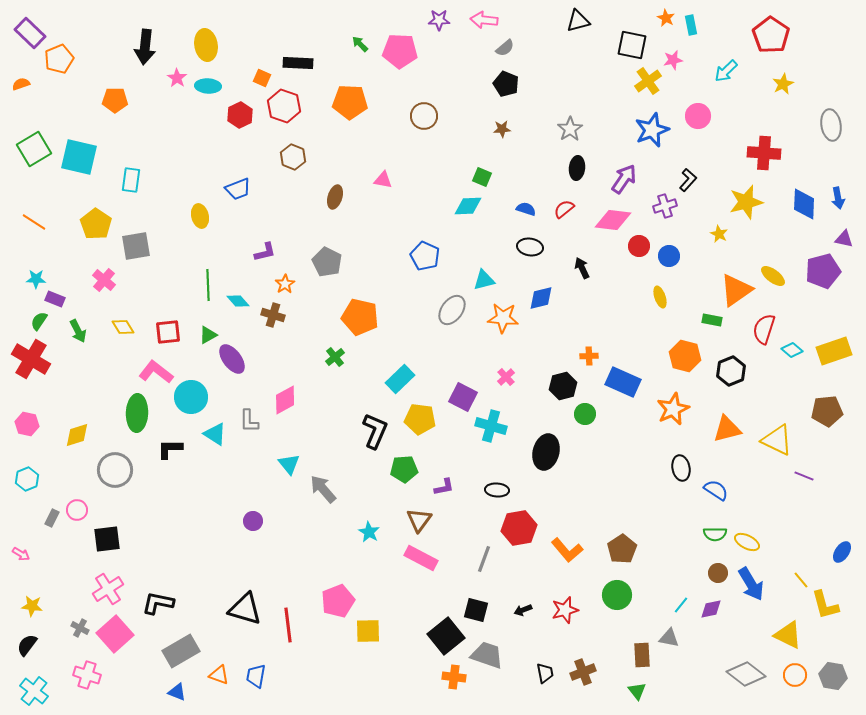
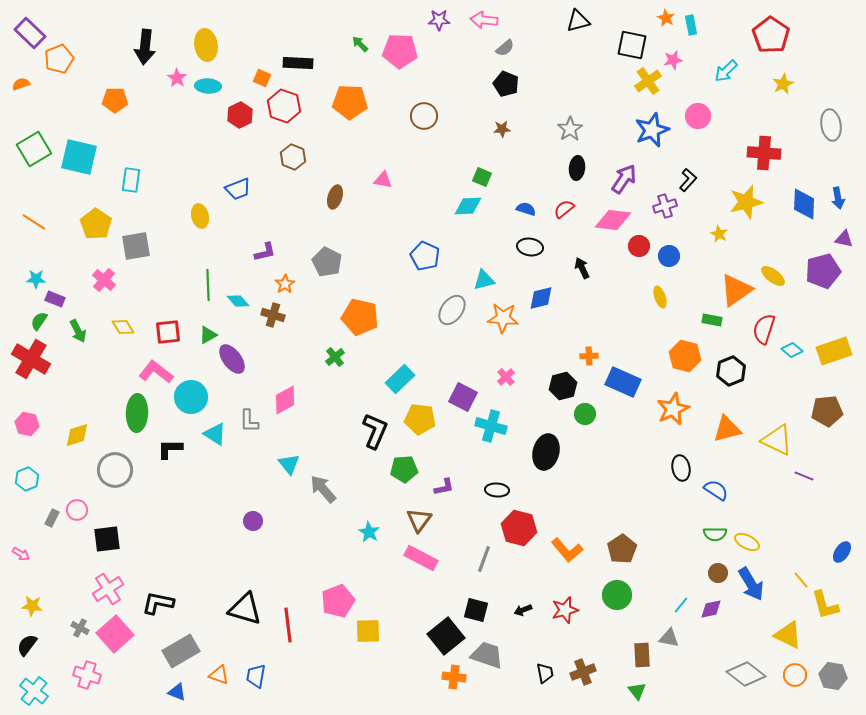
red hexagon at (519, 528): rotated 24 degrees clockwise
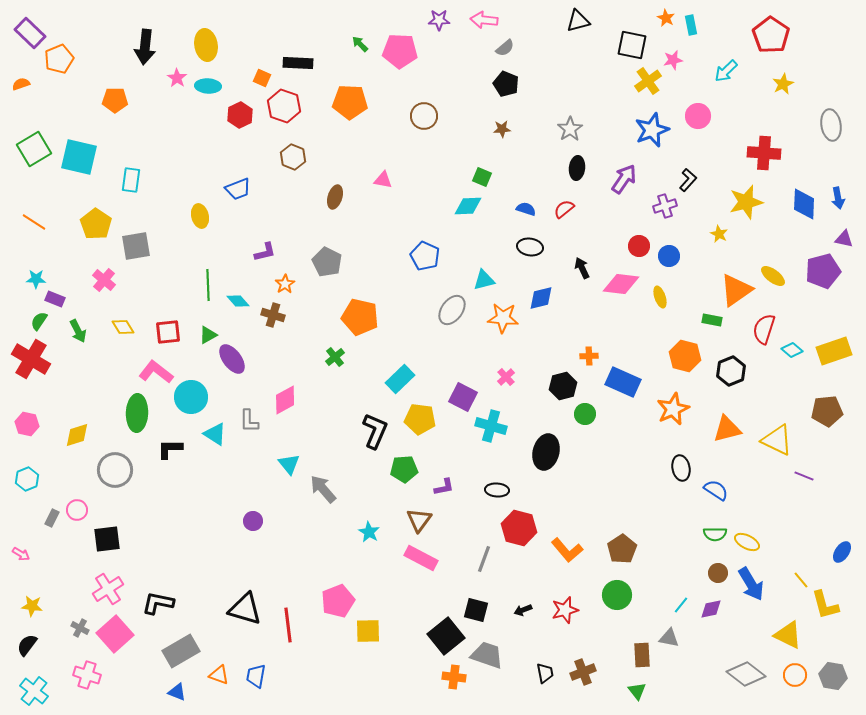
pink diamond at (613, 220): moved 8 px right, 64 px down
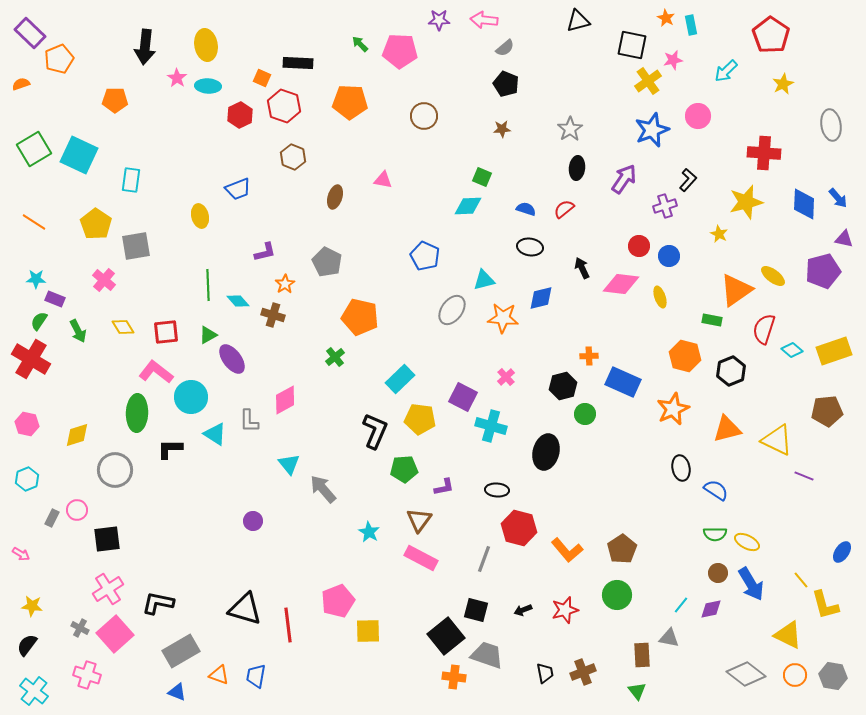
cyan square at (79, 157): moved 2 px up; rotated 12 degrees clockwise
blue arrow at (838, 198): rotated 30 degrees counterclockwise
red square at (168, 332): moved 2 px left
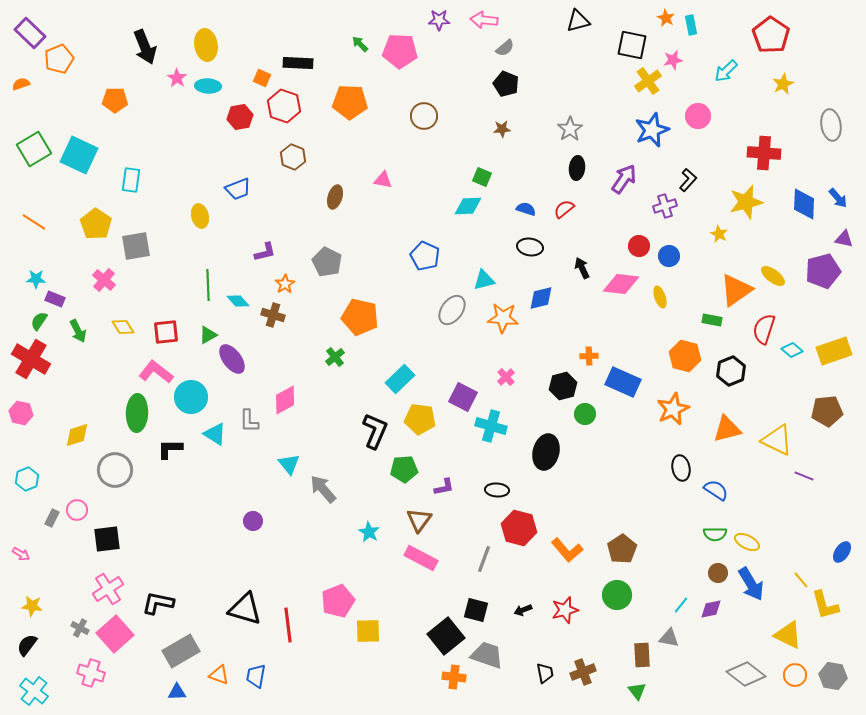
black arrow at (145, 47): rotated 28 degrees counterclockwise
red hexagon at (240, 115): moved 2 px down; rotated 15 degrees clockwise
pink hexagon at (27, 424): moved 6 px left, 11 px up
pink cross at (87, 675): moved 4 px right, 2 px up
blue triangle at (177, 692): rotated 24 degrees counterclockwise
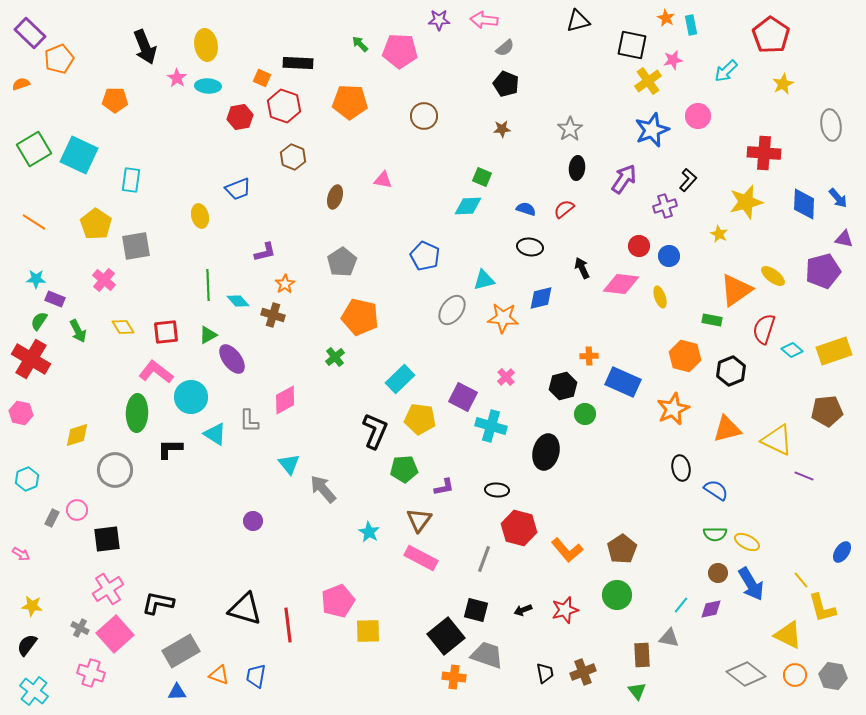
gray pentagon at (327, 262): moved 15 px right; rotated 12 degrees clockwise
yellow L-shape at (825, 605): moved 3 px left, 3 px down
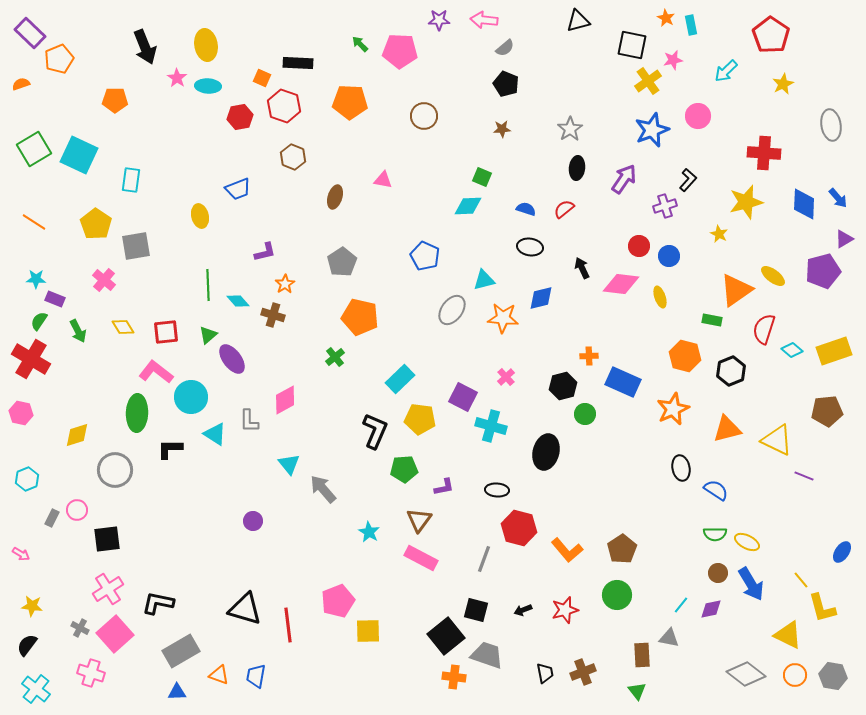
purple triangle at (844, 239): rotated 42 degrees counterclockwise
green triangle at (208, 335): rotated 12 degrees counterclockwise
cyan cross at (34, 691): moved 2 px right, 2 px up
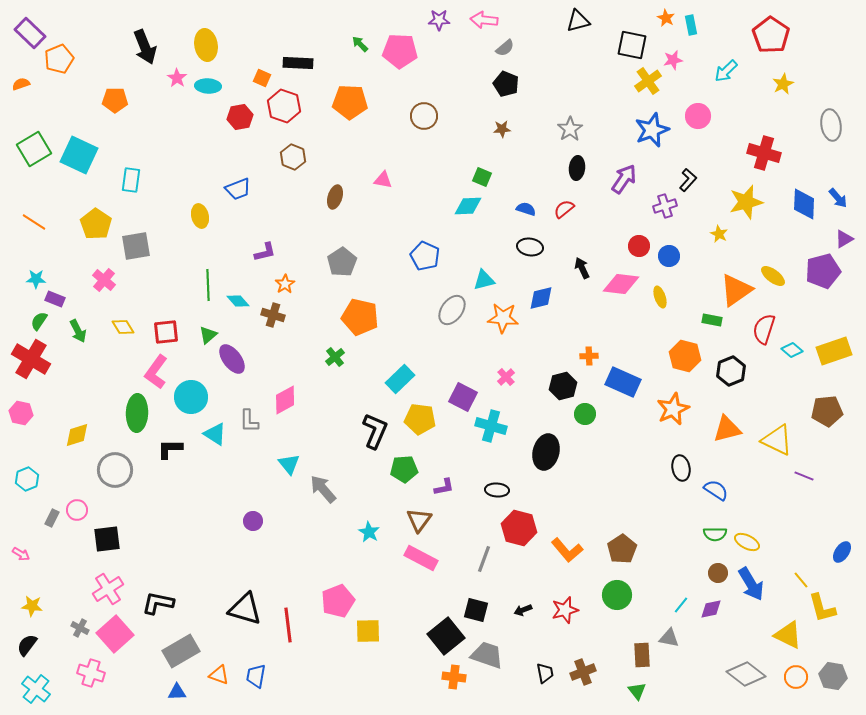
red cross at (764, 153): rotated 12 degrees clockwise
pink L-shape at (156, 372): rotated 92 degrees counterclockwise
orange circle at (795, 675): moved 1 px right, 2 px down
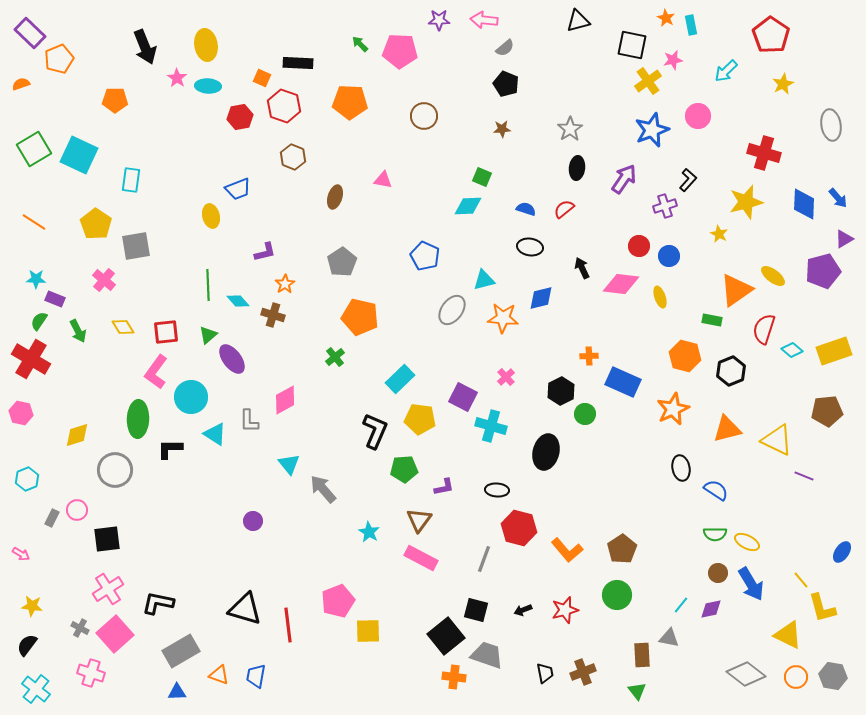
yellow ellipse at (200, 216): moved 11 px right
black hexagon at (563, 386): moved 2 px left, 5 px down; rotated 12 degrees counterclockwise
green ellipse at (137, 413): moved 1 px right, 6 px down
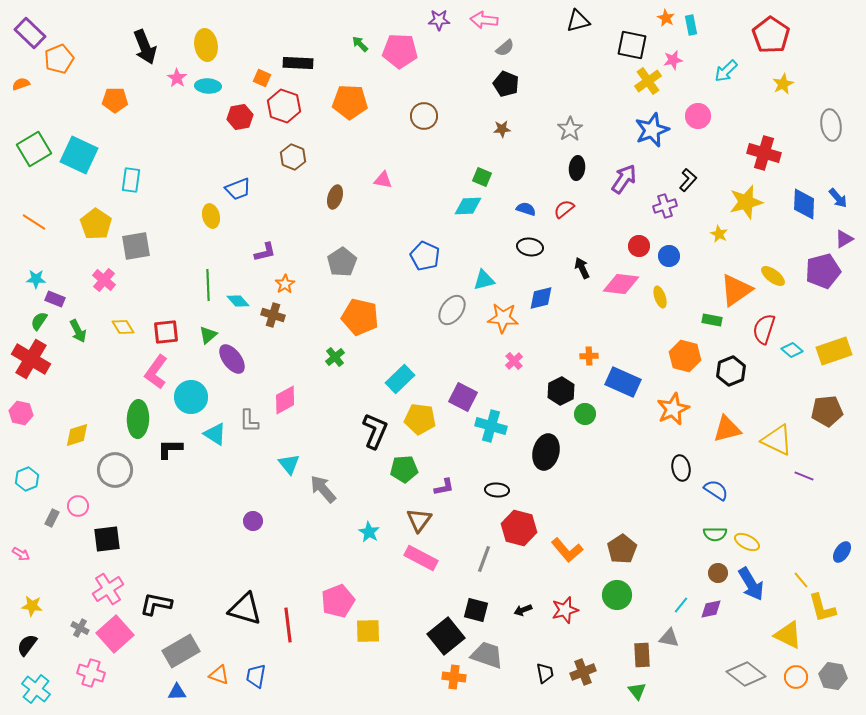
pink cross at (506, 377): moved 8 px right, 16 px up
pink circle at (77, 510): moved 1 px right, 4 px up
black L-shape at (158, 603): moved 2 px left, 1 px down
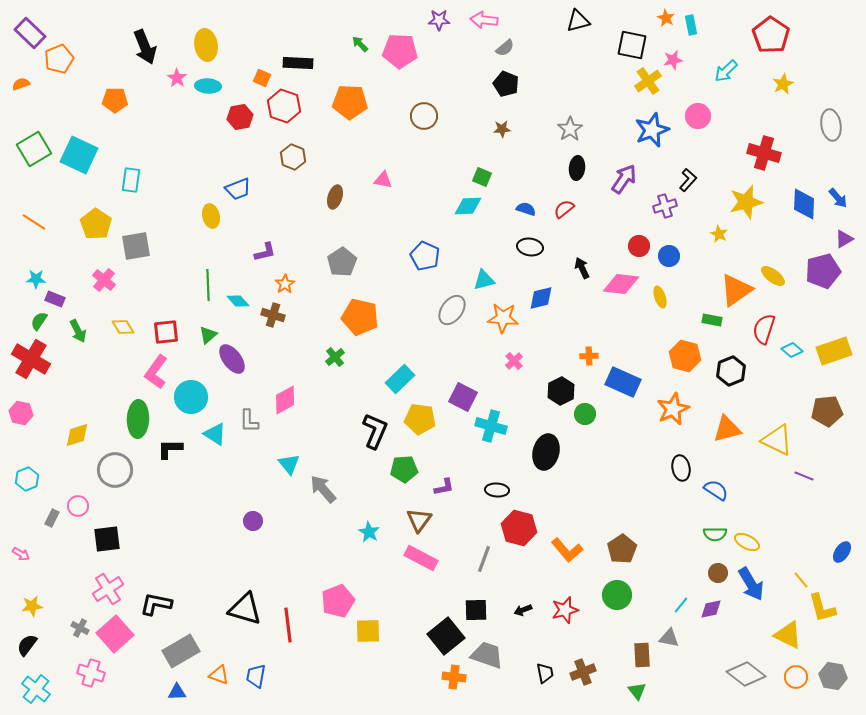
yellow star at (32, 606): rotated 15 degrees counterclockwise
black square at (476, 610): rotated 15 degrees counterclockwise
